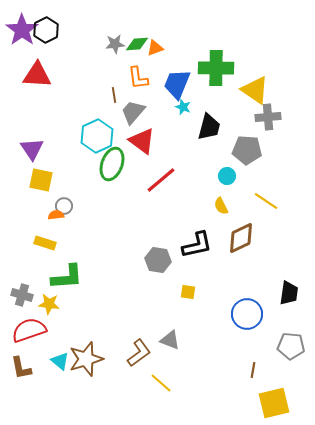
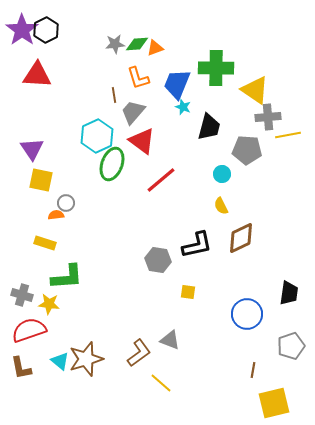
orange L-shape at (138, 78): rotated 10 degrees counterclockwise
cyan circle at (227, 176): moved 5 px left, 2 px up
yellow line at (266, 201): moved 22 px right, 66 px up; rotated 45 degrees counterclockwise
gray circle at (64, 206): moved 2 px right, 3 px up
gray pentagon at (291, 346): rotated 24 degrees counterclockwise
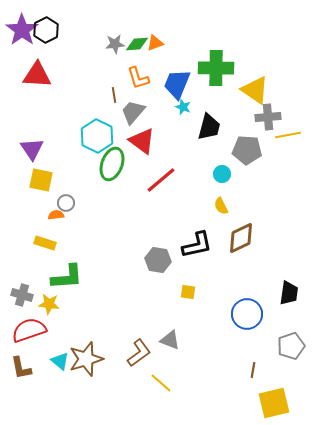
orange triangle at (155, 48): moved 5 px up
cyan hexagon at (97, 136): rotated 8 degrees counterclockwise
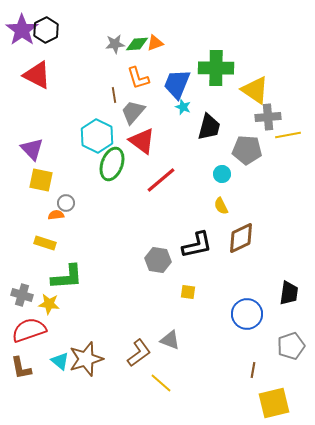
red triangle at (37, 75): rotated 24 degrees clockwise
purple triangle at (32, 149): rotated 10 degrees counterclockwise
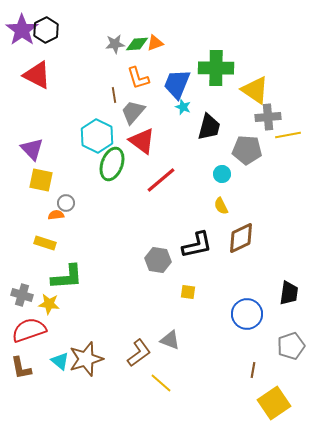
yellow square at (274, 403): rotated 20 degrees counterclockwise
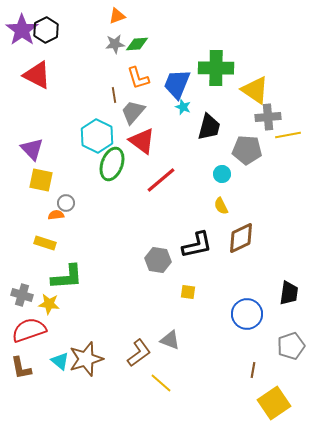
orange triangle at (155, 43): moved 38 px left, 27 px up
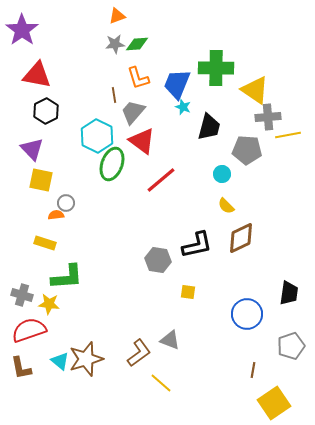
black hexagon at (46, 30): moved 81 px down
red triangle at (37, 75): rotated 16 degrees counterclockwise
yellow semicircle at (221, 206): moved 5 px right; rotated 18 degrees counterclockwise
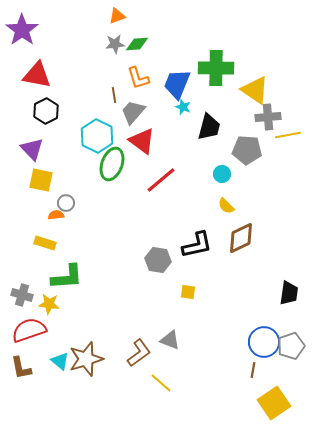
blue circle at (247, 314): moved 17 px right, 28 px down
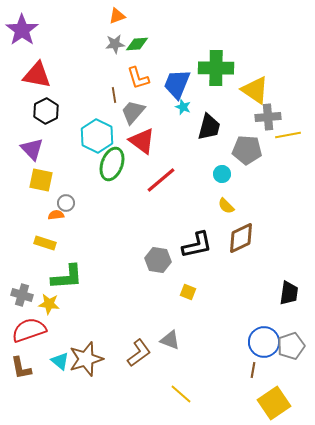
yellow square at (188, 292): rotated 14 degrees clockwise
yellow line at (161, 383): moved 20 px right, 11 px down
